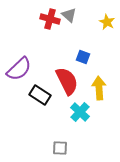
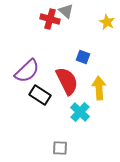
gray triangle: moved 3 px left, 4 px up
purple semicircle: moved 8 px right, 2 px down
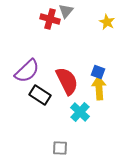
gray triangle: rotated 28 degrees clockwise
blue square: moved 15 px right, 15 px down
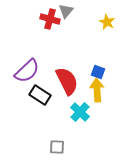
yellow arrow: moved 2 px left, 2 px down
gray square: moved 3 px left, 1 px up
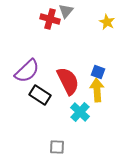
red semicircle: moved 1 px right
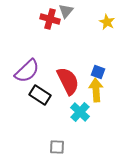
yellow arrow: moved 1 px left
